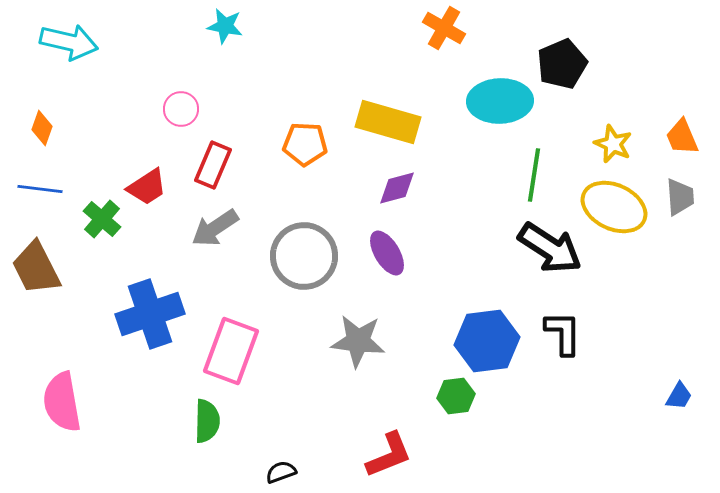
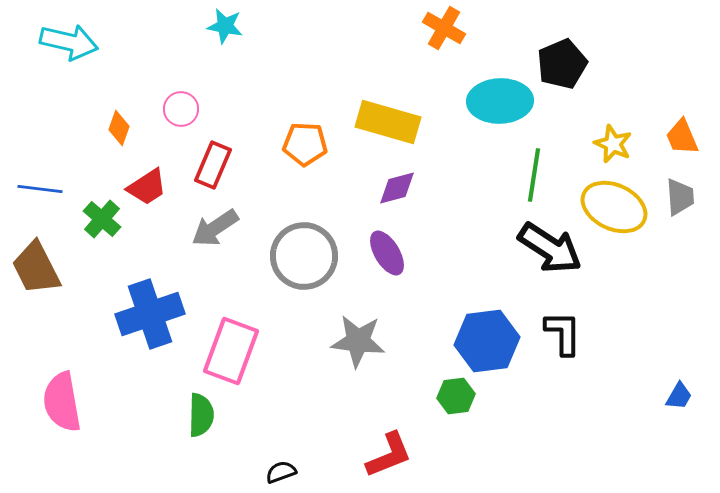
orange diamond: moved 77 px right
green semicircle: moved 6 px left, 6 px up
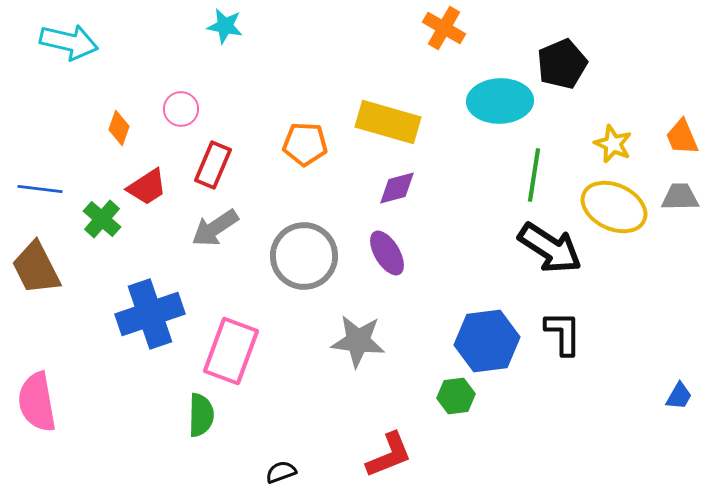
gray trapezoid: rotated 87 degrees counterclockwise
pink semicircle: moved 25 px left
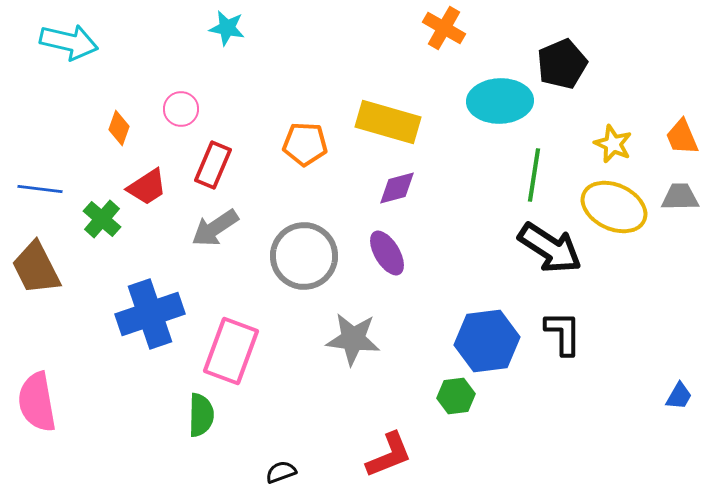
cyan star: moved 2 px right, 2 px down
gray star: moved 5 px left, 2 px up
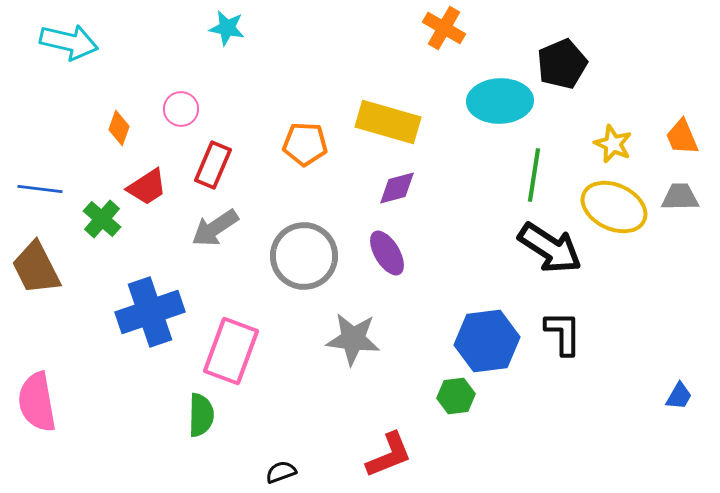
blue cross: moved 2 px up
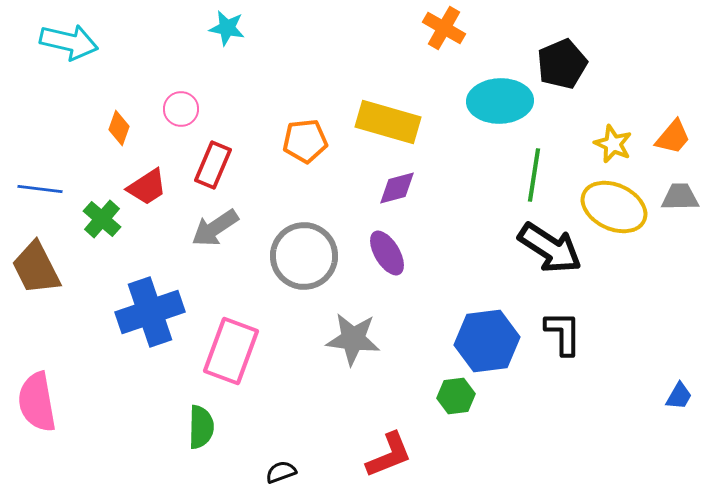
orange trapezoid: moved 9 px left; rotated 117 degrees counterclockwise
orange pentagon: moved 3 px up; rotated 9 degrees counterclockwise
green semicircle: moved 12 px down
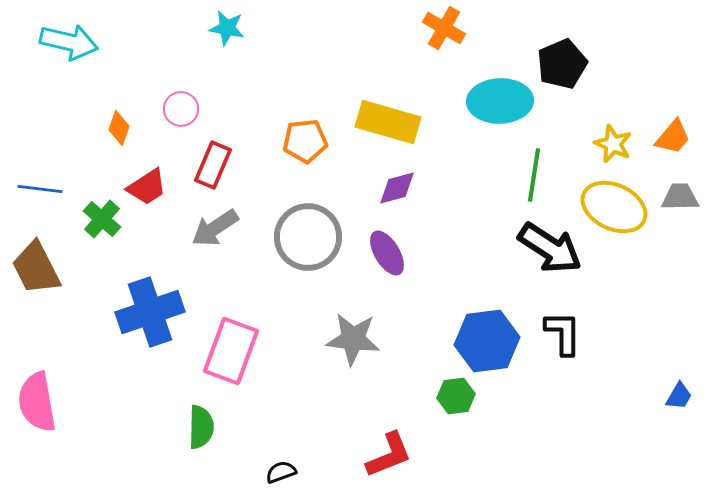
gray circle: moved 4 px right, 19 px up
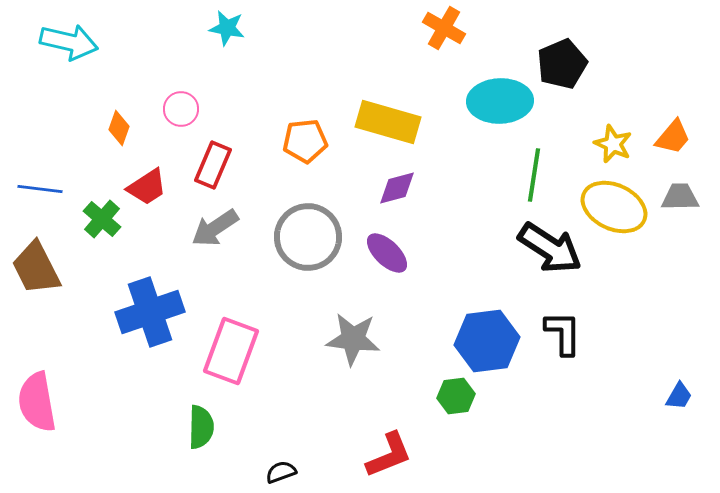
purple ellipse: rotated 15 degrees counterclockwise
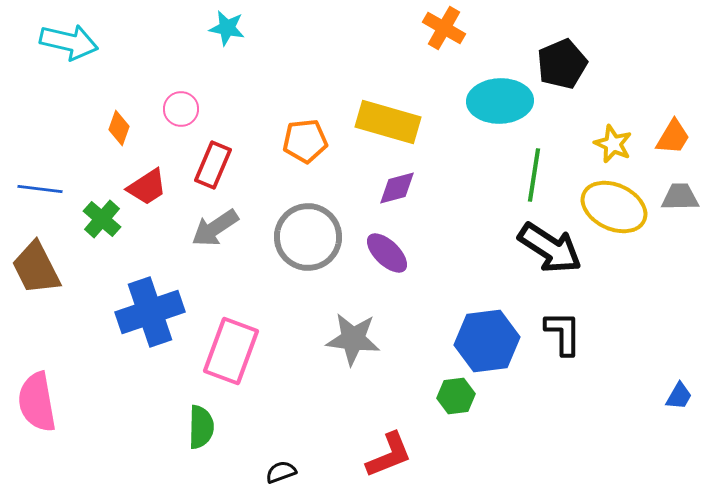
orange trapezoid: rotated 9 degrees counterclockwise
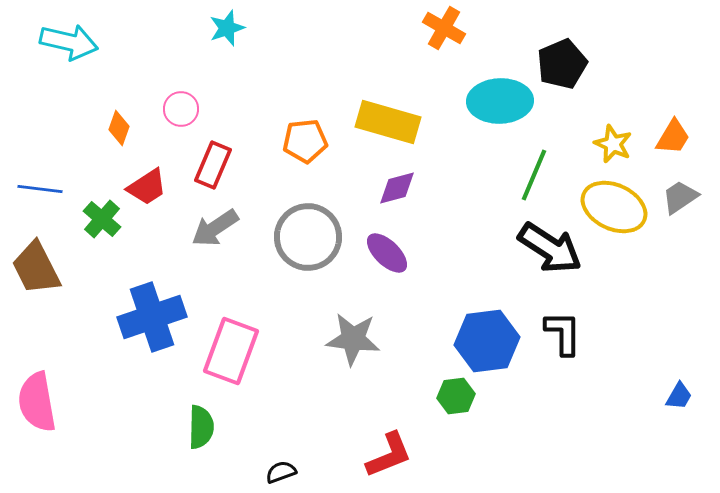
cyan star: rotated 30 degrees counterclockwise
green line: rotated 14 degrees clockwise
gray trapezoid: rotated 33 degrees counterclockwise
blue cross: moved 2 px right, 5 px down
